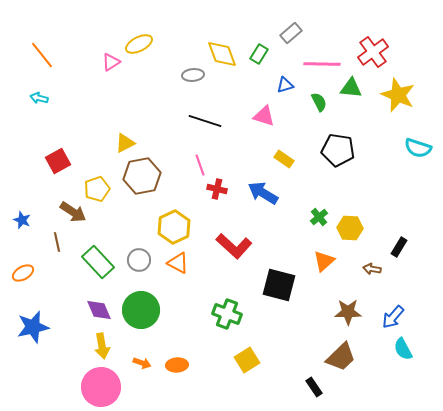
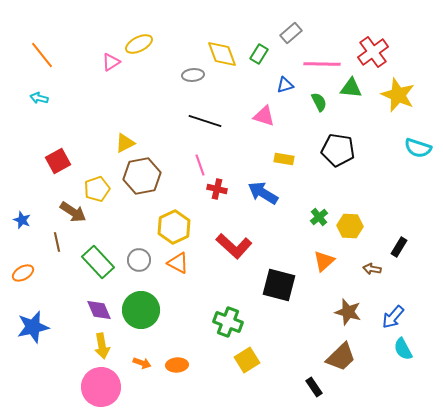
yellow rectangle at (284, 159): rotated 24 degrees counterclockwise
yellow hexagon at (350, 228): moved 2 px up
brown star at (348, 312): rotated 16 degrees clockwise
green cross at (227, 314): moved 1 px right, 8 px down
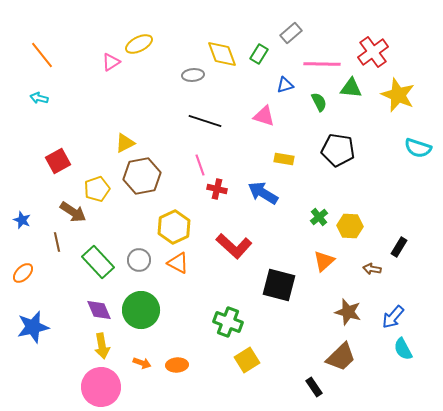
orange ellipse at (23, 273): rotated 15 degrees counterclockwise
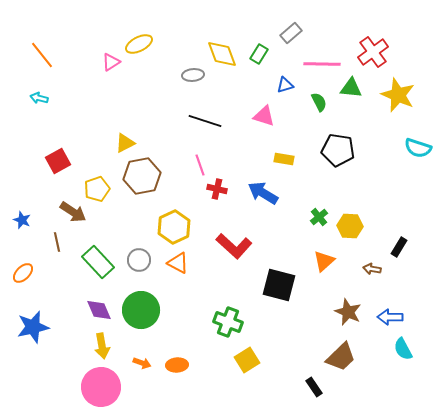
brown star at (348, 312): rotated 8 degrees clockwise
blue arrow at (393, 317): moved 3 px left; rotated 50 degrees clockwise
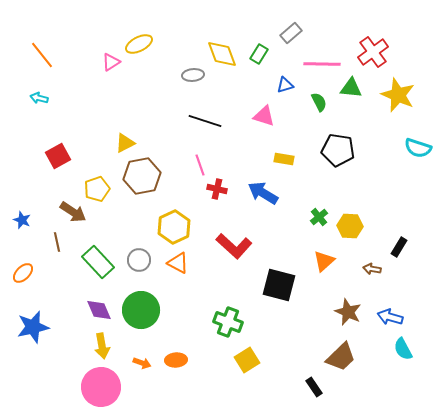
red square at (58, 161): moved 5 px up
blue arrow at (390, 317): rotated 15 degrees clockwise
orange ellipse at (177, 365): moved 1 px left, 5 px up
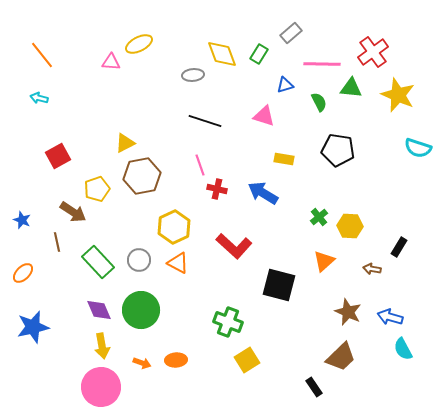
pink triangle at (111, 62): rotated 36 degrees clockwise
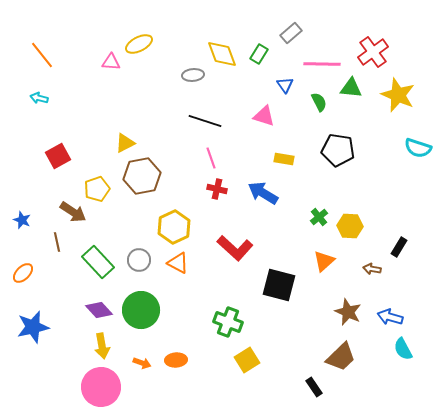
blue triangle at (285, 85): rotated 48 degrees counterclockwise
pink line at (200, 165): moved 11 px right, 7 px up
red L-shape at (234, 246): moved 1 px right, 2 px down
purple diamond at (99, 310): rotated 20 degrees counterclockwise
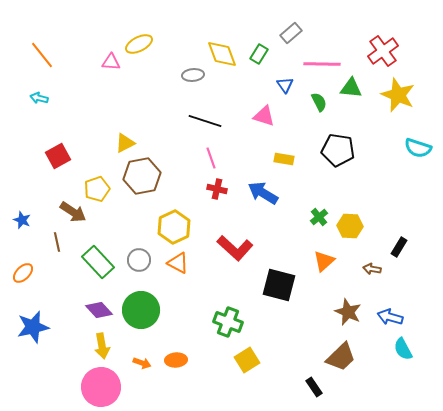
red cross at (373, 52): moved 10 px right, 1 px up
